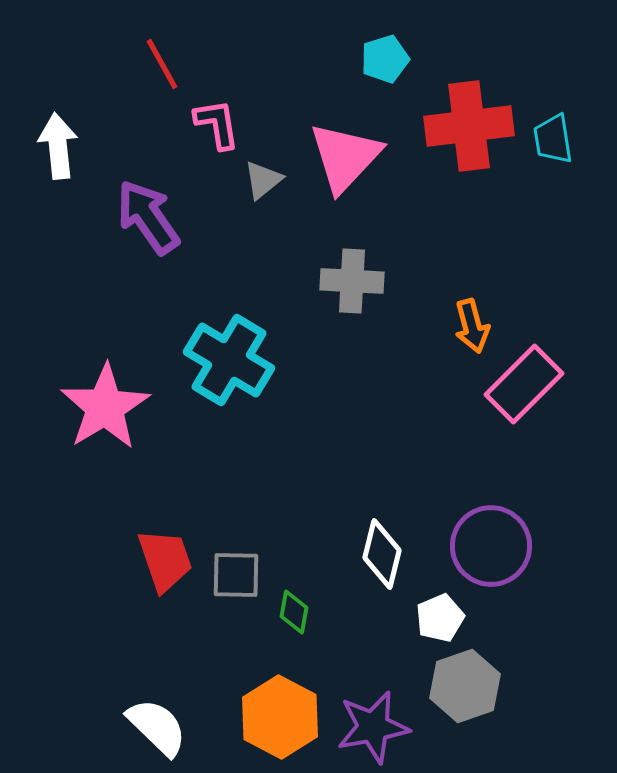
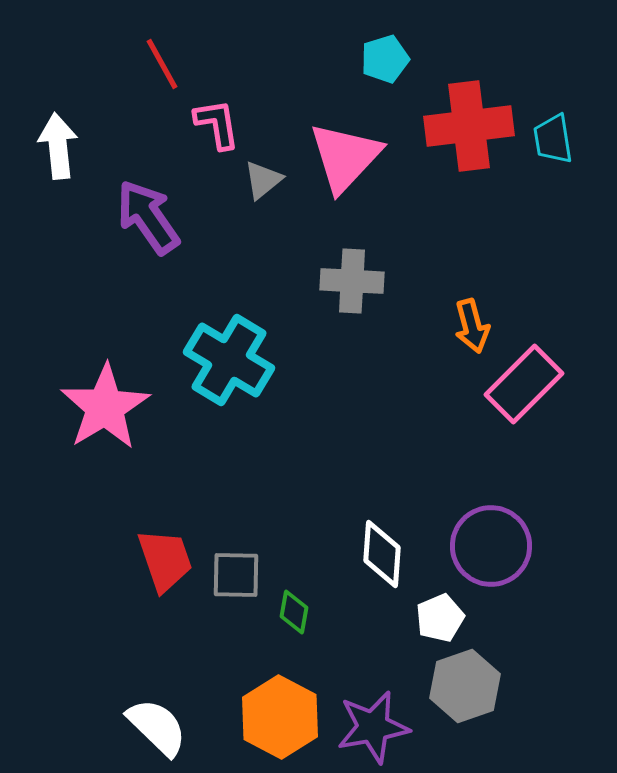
white diamond: rotated 10 degrees counterclockwise
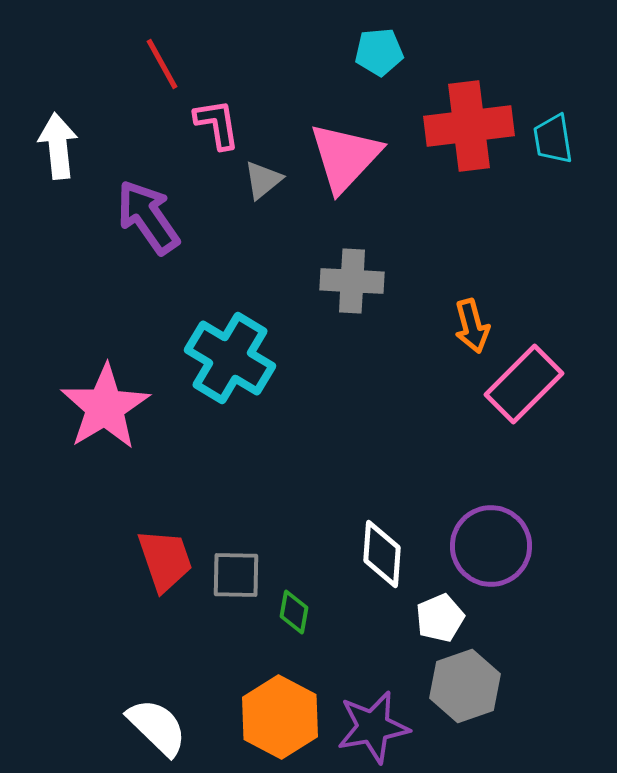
cyan pentagon: moved 6 px left, 7 px up; rotated 12 degrees clockwise
cyan cross: moved 1 px right, 2 px up
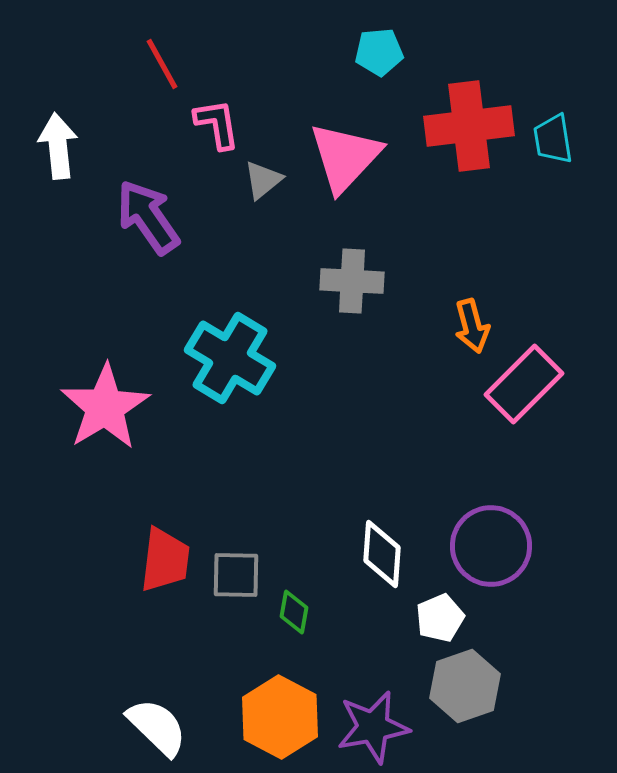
red trapezoid: rotated 26 degrees clockwise
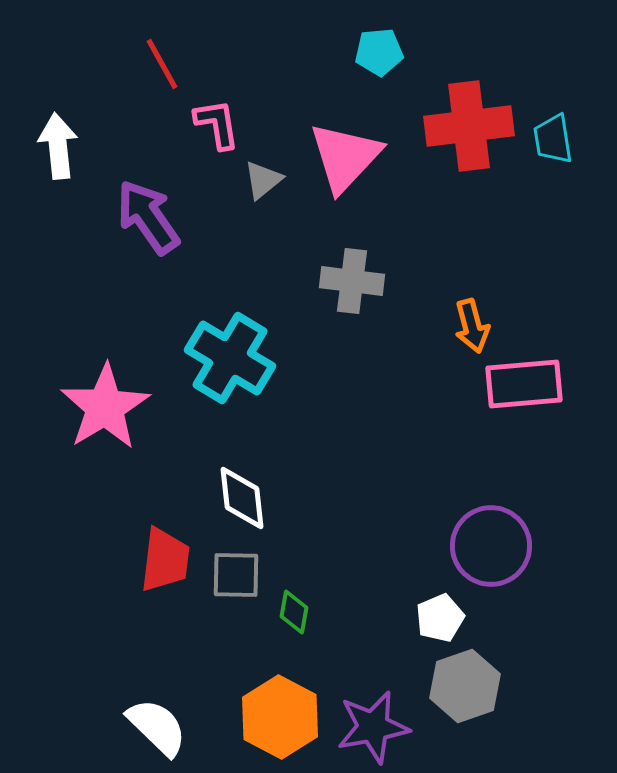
gray cross: rotated 4 degrees clockwise
pink rectangle: rotated 40 degrees clockwise
white diamond: moved 140 px left, 56 px up; rotated 10 degrees counterclockwise
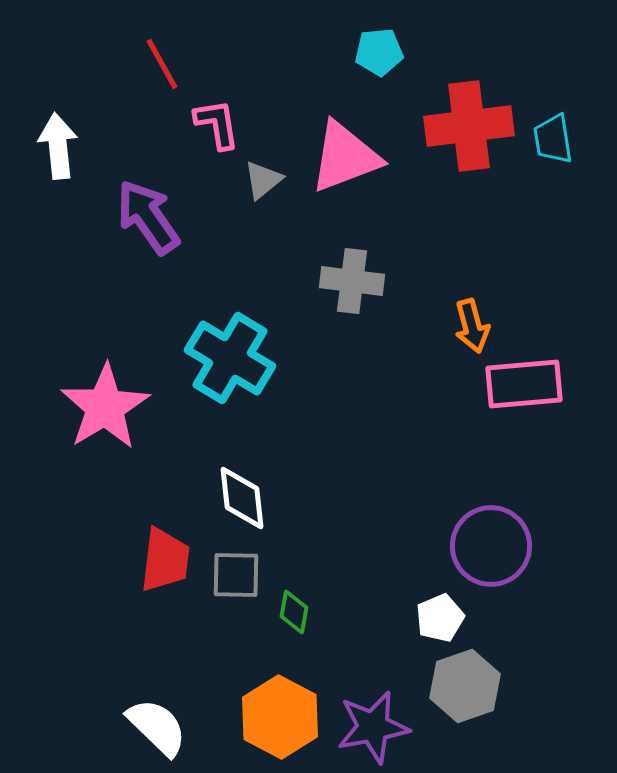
pink triangle: rotated 26 degrees clockwise
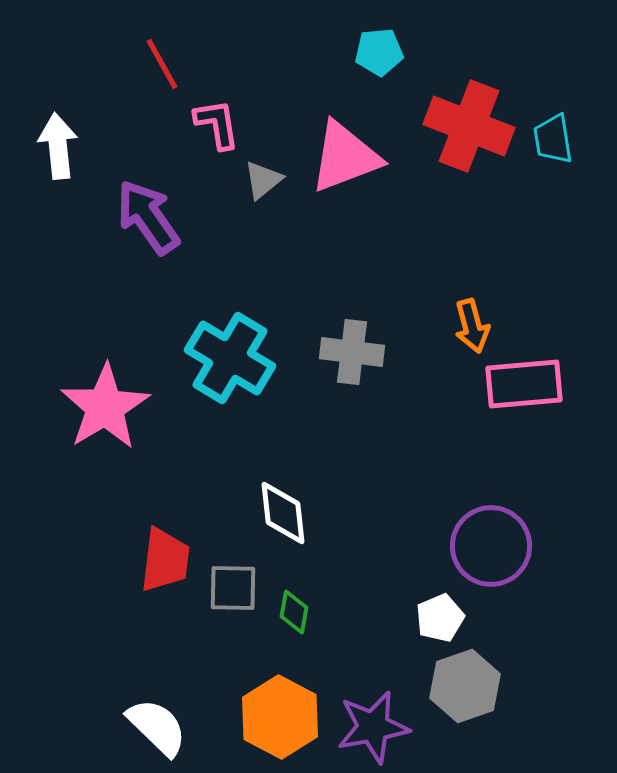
red cross: rotated 28 degrees clockwise
gray cross: moved 71 px down
white diamond: moved 41 px right, 15 px down
gray square: moved 3 px left, 13 px down
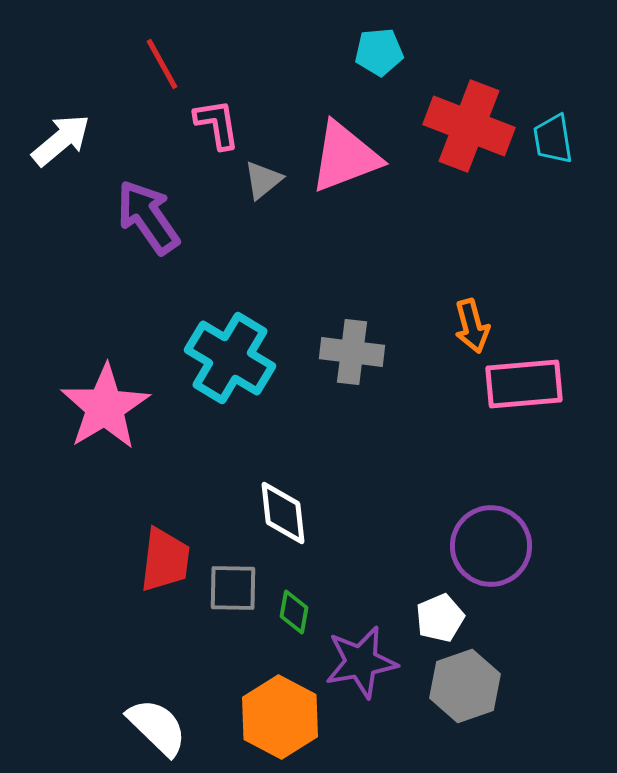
white arrow: moved 3 px right, 6 px up; rotated 56 degrees clockwise
purple star: moved 12 px left, 65 px up
